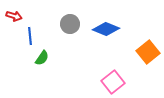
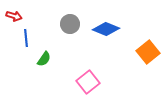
blue line: moved 4 px left, 2 px down
green semicircle: moved 2 px right, 1 px down
pink square: moved 25 px left
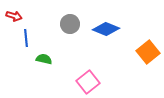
green semicircle: rotated 112 degrees counterclockwise
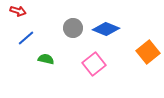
red arrow: moved 4 px right, 5 px up
gray circle: moved 3 px right, 4 px down
blue line: rotated 54 degrees clockwise
green semicircle: moved 2 px right
pink square: moved 6 px right, 18 px up
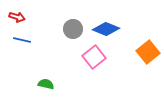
red arrow: moved 1 px left, 6 px down
gray circle: moved 1 px down
blue line: moved 4 px left, 2 px down; rotated 54 degrees clockwise
green semicircle: moved 25 px down
pink square: moved 7 px up
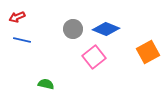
red arrow: rotated 140 degrees clockwise
orange square: rotated 10 degrees clockwise
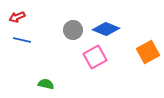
gray circle: moved 1 px down
pink square: moved 1 px right; rotated 10 degrees clockwise
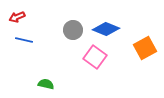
blue line: moved 2 px right
orange square: moved 3 px left, 4 px up
pink square: rotated 25 degrees counterclockwise
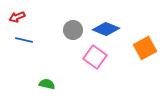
green semicircle: moved 1 px right
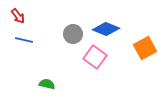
red arrow: moved 1 px right, 1 px up; rotated 105 degrees counterclockwise
gray circle: moved 4 px down
